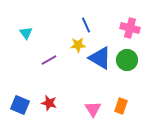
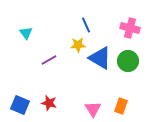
green circle: moved 1 px right, 1 px down
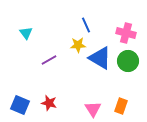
pink cross: moved 4 px left, 5 px down
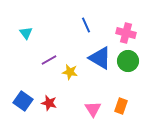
yellow star: moved 8 px left, 27 px down; rotated 14 degrees clockwise
blue square: moved 3 px right, 4 px up; rotated 12 degrees clockwise
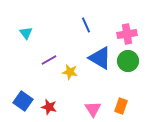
pink cross: moved 1 px right, 1 px down; rotated 24 degrees counterclockwise
red star: moved 4 px down
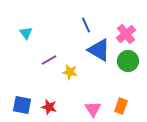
pink cross: moved 1 px left; rotated 30 degrees counterclockwise
blue triangle: moved 1 px left, 8 px up
blue square: moved 1 px left, 4 px down; rotated 24 degrees counterclockwise
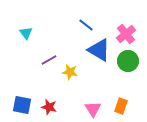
blue line: rotated 28 degrees counterclockwise
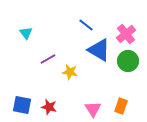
purple line: moved 1 px left, 1 px up
